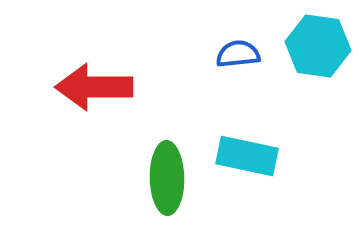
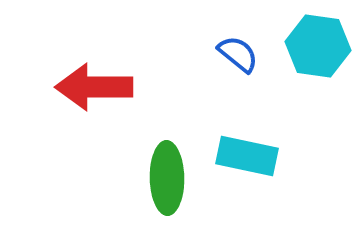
blue semicircle: rotated 45 degrees clockwise
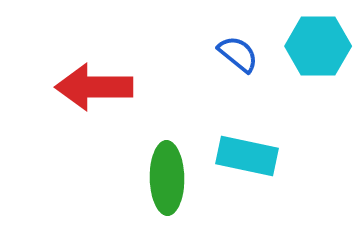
cyan hexagon: rotated 8 degrees counterclockwise
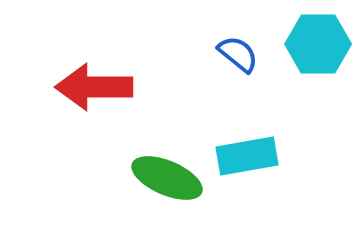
cyan hexagon: moved 2 px up
cyan rectangle: rotated 22 degrees counterclockwise
green ellipse: rotated 66 degrees counterclockwise
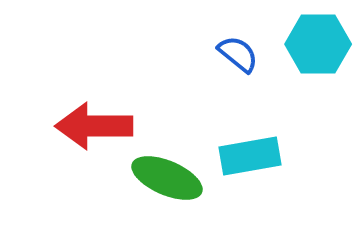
red arrow: moved 39 px down
cyan rectangle: moved 3 px right
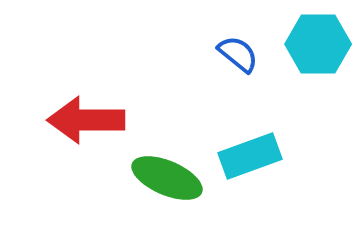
red arrow: moved 8 px left, 6 px up
cyan rectangle: rotated 10 degrees counterclockwise
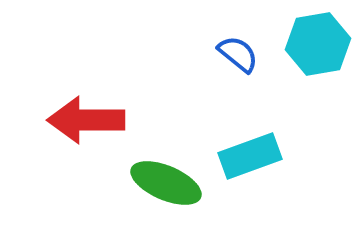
cyan hexagon: rotated 10 degrees counterclockwise
green ellipse: moved 1 px left, 5 px down
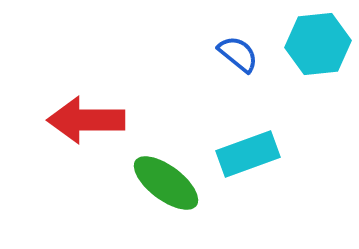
cyan hexagon: rotated 4 degrees clockwise
cyan rectangle: moved 2 px left, 2 px up
green ellipse: rotated 14 degrees clockwise
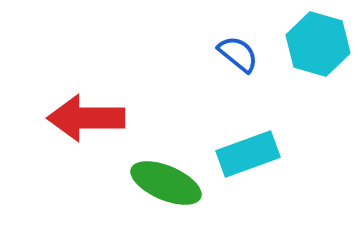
cyan hexagon: rotated 22 degrees clockwise
red arrow: moved 2 px up
green ellipse: rotated 14 degrees counterclockwise
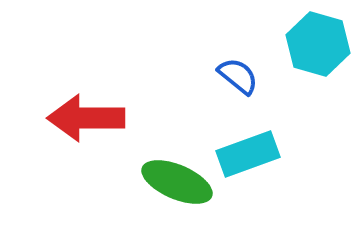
blue semicircle: moved 22 px down
green ellipse: moved 11 px right, 1 px up
